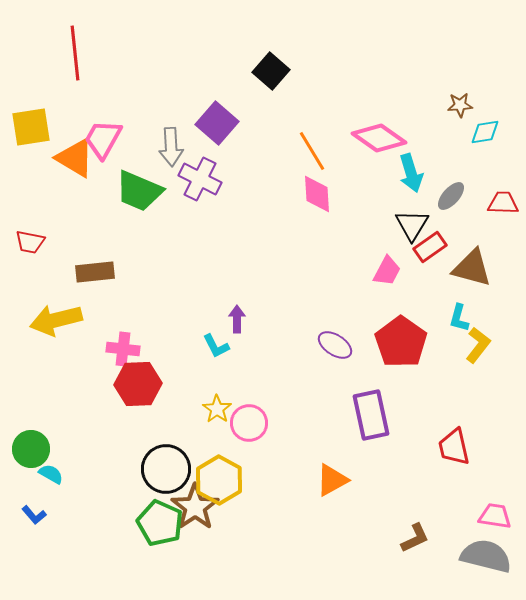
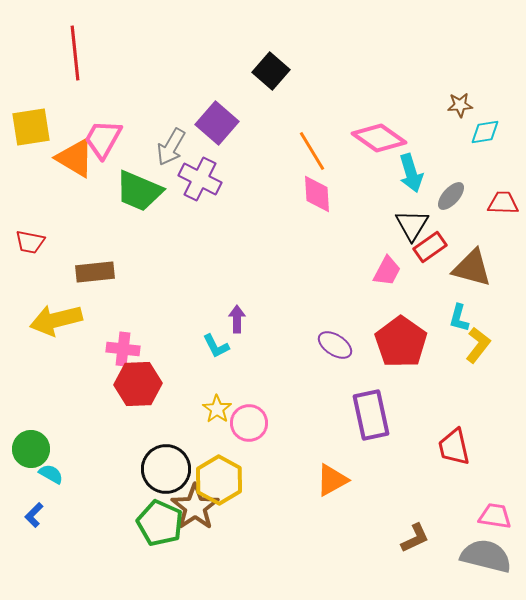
gray arrow at (171, 147): rotated 33 degrees clockwise
blue L-shape at (34, 515): rotated 85 degrees clockwise
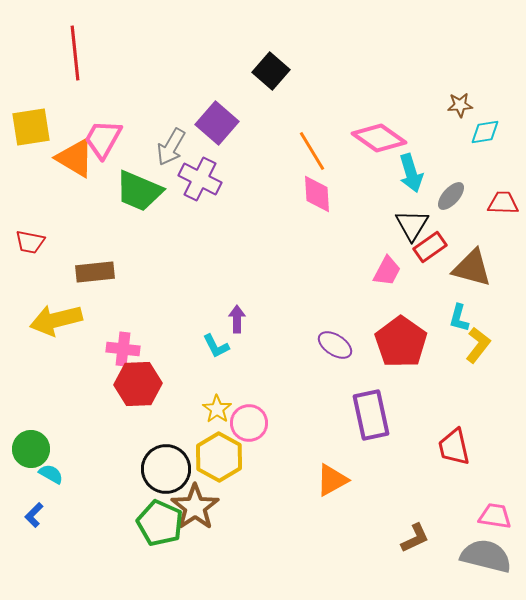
yellow hexagon at (219, 480): moved 23 px up
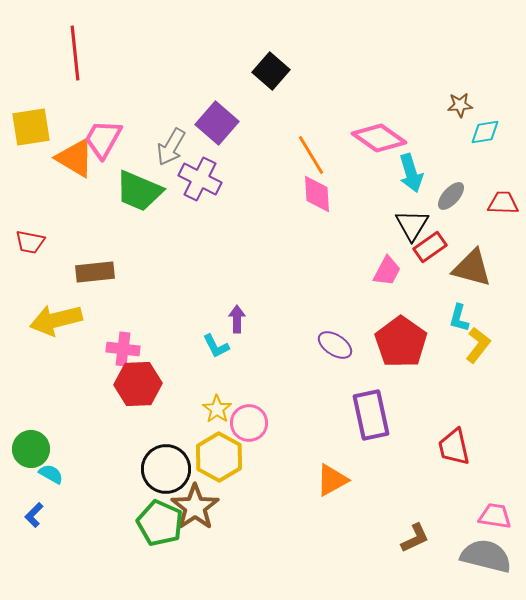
orange line at (312, 151): moved 1 px left, 4 px down
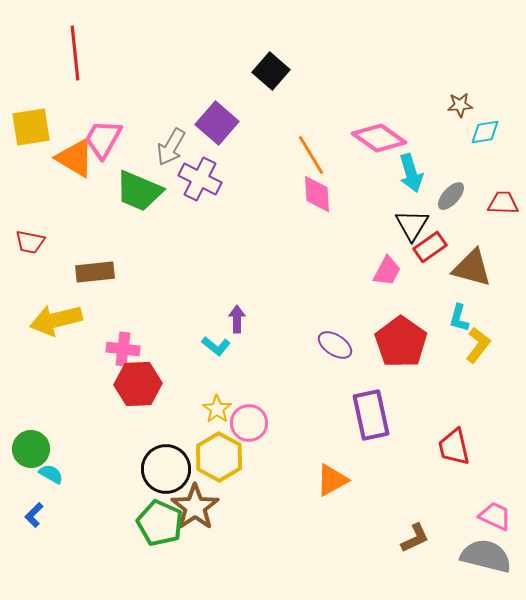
cyan L-shape at (216, 346): rotated 24 degrees counterclockwise
pink trapezoid at (495, 516): rotated 16 degrees clockwise
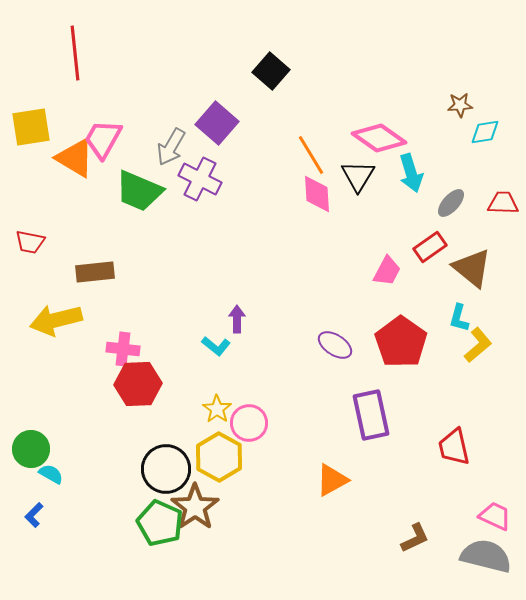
gray ellipse at (451, 196): moved 7 px down
black triangle at (412, 225): moved 54 px left, 49 px up
brown triangle at (472, 268): rotated 24 degrees clockwise
yellow L-shape at (478, 345): rotated 12 degrees clockwise
